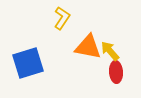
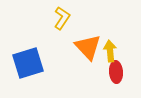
orange triangle: rotated 36 degrees clockwise
yellow arrow: rotated 35 degrees clockwise
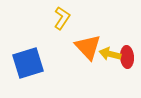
yellow arrow: moved 3 px down; rotated 70 degrees counterclockwise
red ellipse: moved 11 px right, 15 px up
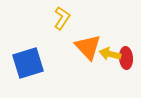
red ellipse: moved 1 px left, 1 px down
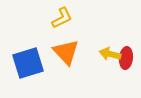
yellow L-shape: rotated 30 degrees clockwise
orange triangle: moved 22 px left, 5 px down
red ellipse: rotated 10 degrees clockwise
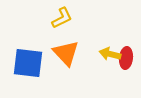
orange triangle: moved 1 px down
blue square: rotated 24 degrees clockwise
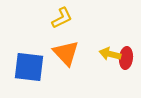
blue square: moved 1 px right, 4 px down
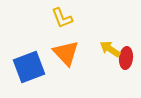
yellow L-shape: rotated 95 degrees clockwise
yellow arrow: moved 5 px up; rotated 20 degrees clockwise
blue square: rotated 28 degrees counterclockwise
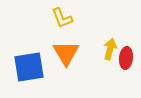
yellow arrow: rotated 70 degrees clockwise
orange triangle: rotated 12 degrees clockwise
blue square: rotated 12 degrees clockwise
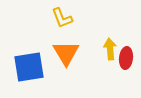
yellow arrow: rotated 20 degrees counterclockwise
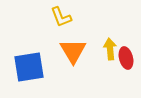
yellow L-shape: moved 1 px left, 1 px up
orange triangle: moved 7 px right, 2 px up
red ellipse: rotated 20 degrees counterclockwise
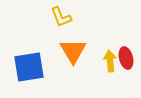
yellow arrow: moved 12 px down
